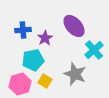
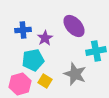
cyan cross: moved 2 px right, 1 px down; rotated 30 degrees clockwise
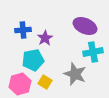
purple ellipse: moved 11 px right; rotated 25 degrees counterclockwise
cyan cross: moved 3 px left, 1 px down
yellow square: moved 1 px down
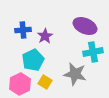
purple star: moved 2 px up
cyan pentagon: rotated 15 degrees counterclockwise
gray star: rotated 10 degrees counterclockwise
pink hexagon: rotated 10 degrees counterclockwise
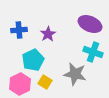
purple ellipse: moved 5 px right, 2 px up
blue cross: moved 4 px left
purple star: moved 3 px right, 2 px up
cyan cross: rotated 30 degrees clockwise
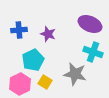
purple star: rotated 21 degrees counterclockwise
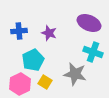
purple ellipse: moved 1 px left, 1 px up
blue cross: moved 1 px down
purple star: moved 1 px right, 1 px up
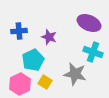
purple star: moved 4 px down
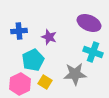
gray star: rotated 15 degrees counterclockwise
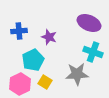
gray star: moved 2 px right
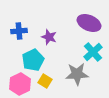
cyan cross: rotated 30 degrees clockwise
yellow square: moved 1 px up
